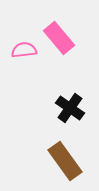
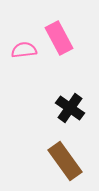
pink rectangle: rotated 12 degrees clockwise
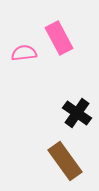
pink semicircle: moved 3 px down
black cross: moved 7 px right, 5 px down
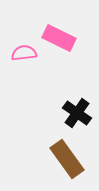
pink rectangle: rotated 36 degrees counterclockwise
brown rectangle: moved 2 px right, 2 px up
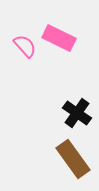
pink semicircle: moved 1 px right, 7 px up; rotated 55 degrees clockwise
brown rectangle: moved 6 px right
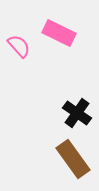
pink rectangle: moved 5 px up
pink semicircle: moved 6 px left
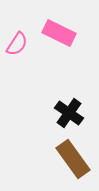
pink semicircle: moved 2 px left, 2 px up; rotated 75 degrees clockwise
black cross: moved 8 px left
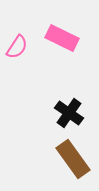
pink rectangle: moved 3 px right, 5 px down
pink semicircle: moved 3 px down
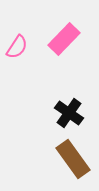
pink rectangle: moved 2 px right, 1 px down; rotated 72 degrees counterclockwise
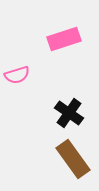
pink rectangle: rotated 28 degrees clockwise
pink semicircle: moved 28 px down; rotated 40 degrees clockwise
